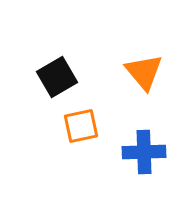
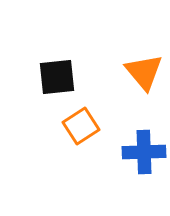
black square: rotated 24 degrees clockwise
orange square: rotated 21 degrees counterclockwise
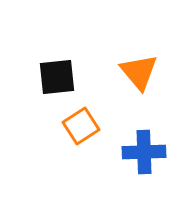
orange triangle: moved 5 px left
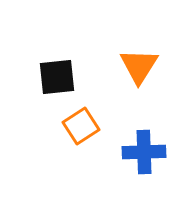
orange triangle: moved 6 px up; rotated 12 degrees clockwise
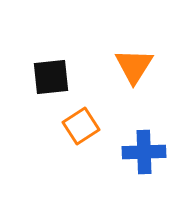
orange triangle: moved 5 px left
black square: moved 6 px left
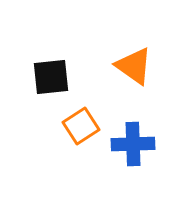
orange triangle: rotated 27 degrees counterclockwise
blue cross: moved 11 px left, 8 px up
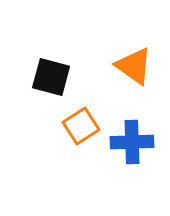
black square: rotated 21 degrees clockwise
blue cross: moved 1 px left, 2 px up
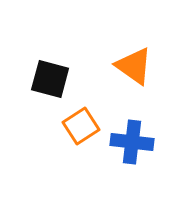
black square: moved 1 px left, 2 px down
blue cross: rotated 9 degrees clockwise
